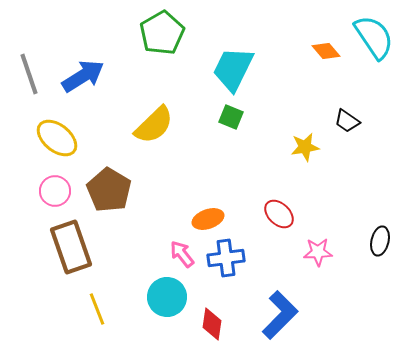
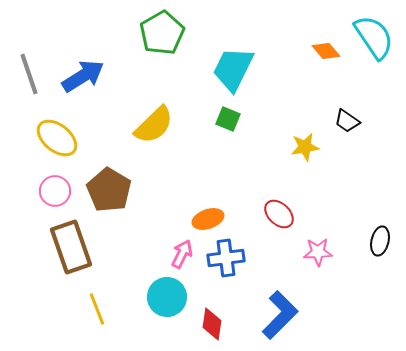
green square: moved 3 px left, 2 px down
pink arrow: rotated 64 degrees clockwise
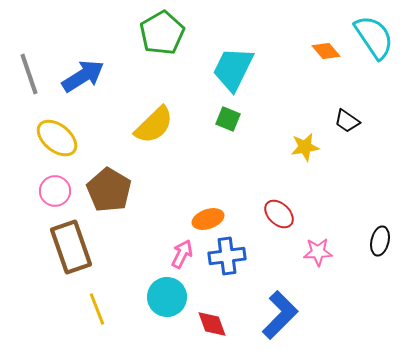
blue cross: moved 1 px right, 2 px up
red diamond: rotated 28 degrees counterclockwise
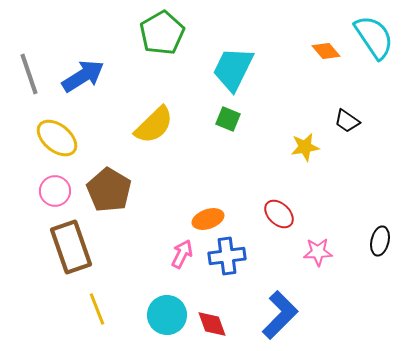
cyan circle: moved 18 px down
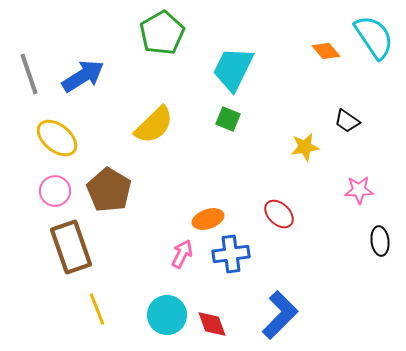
black ellipse: rotated 20 degrees counterclockwise
pink star: moved 41 px right, 62 px up
blue cross: moved 4 px right, 2 px up
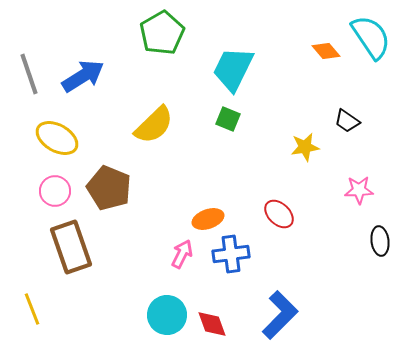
cyan semicircle: moved 3 px left
yellow ellipse: rotated 9 degrees counterclockwise
brown pentagon: moved 2 px up; rotated 9 degrees counterclockwise
yellow line: moved 65 px left
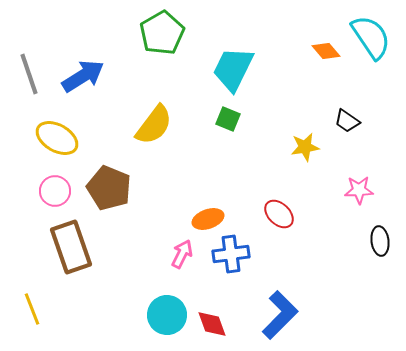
yellow semicircle: rotated 9 degrees counterclockwise
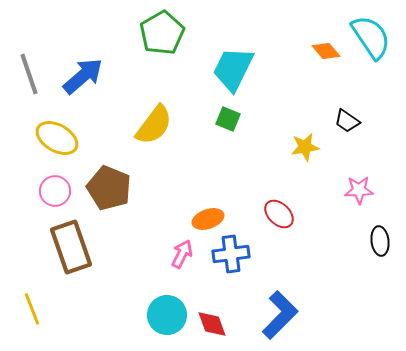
blue arrow: rotated 9 degrees counterclockwise
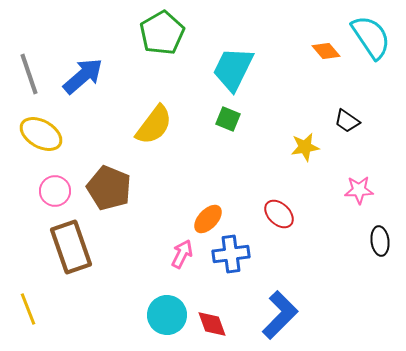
yellow ellipse: moved 16 px left, 4 px up
orange ellipse: rotated 28 degrees counterclockwise
yellow line: moved 4 px left
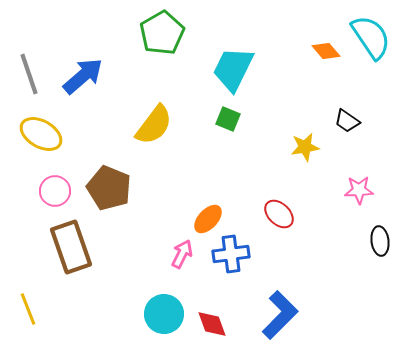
cyan circle: moved 3 px left, 1 px up
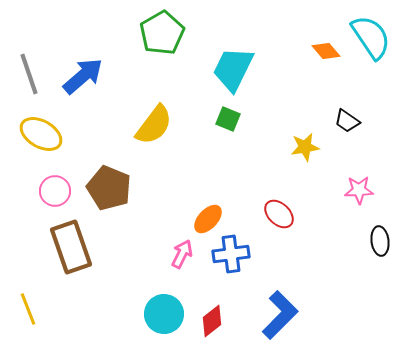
red diamond: moved 3 px up; rotated 72 degrees clockwise
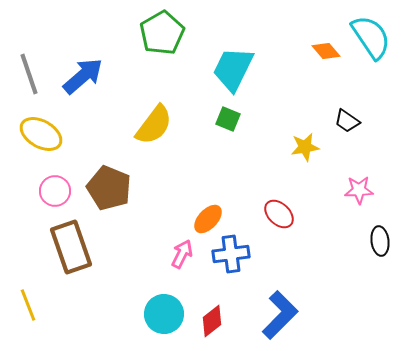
yellow line: moved 4 px up
